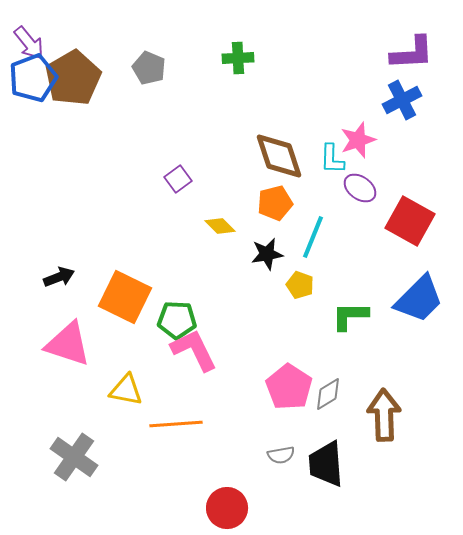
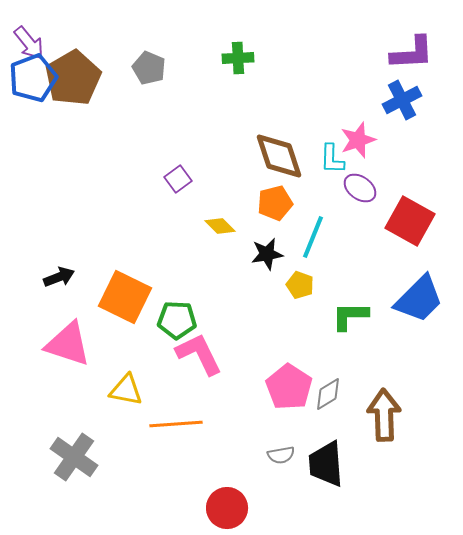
pink L-shape: moved 5 px right, 4 px down
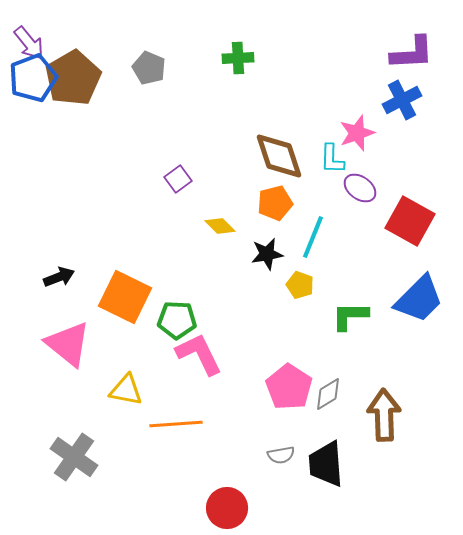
pink star: moved 1 px left, 7 px up
pink triangle: rotated 21 degrees clockwise
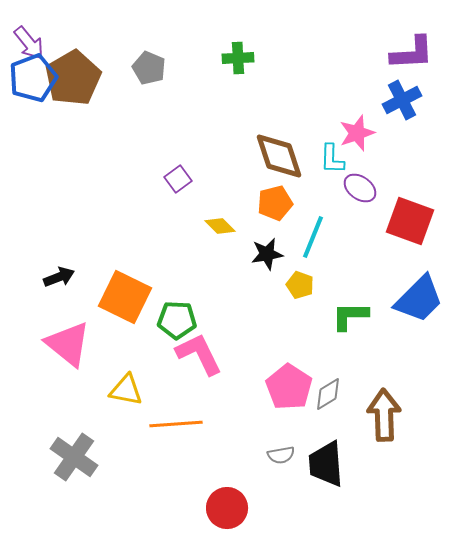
red square: rotated 9 degrees counterclockwise
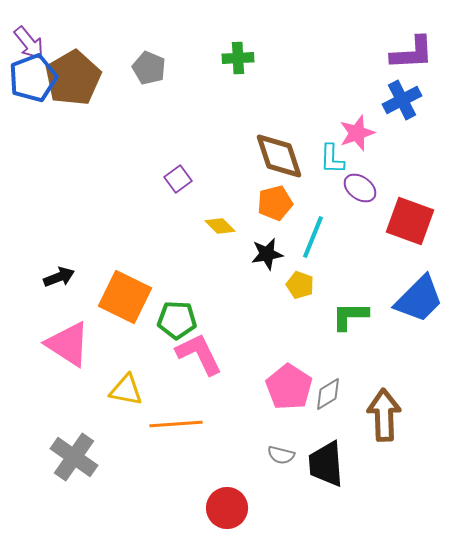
pink triangle: rotated 6 degrees counterclockwise
gray semicircle: rotated 24 degrees clockwise
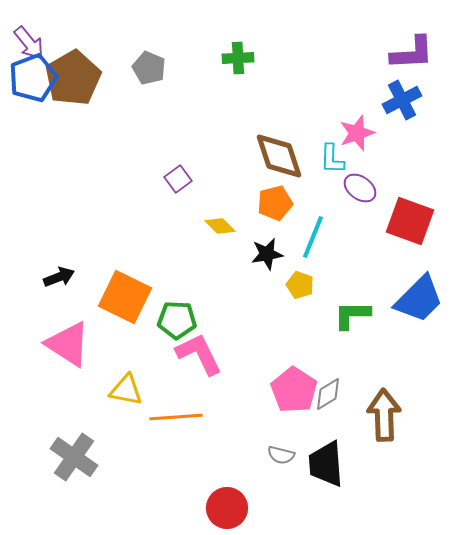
green L-shape: moved 2 px right, 1 px up
pink pentagon: moved 5 px right, 3 px down
orange line: moved 7 px up
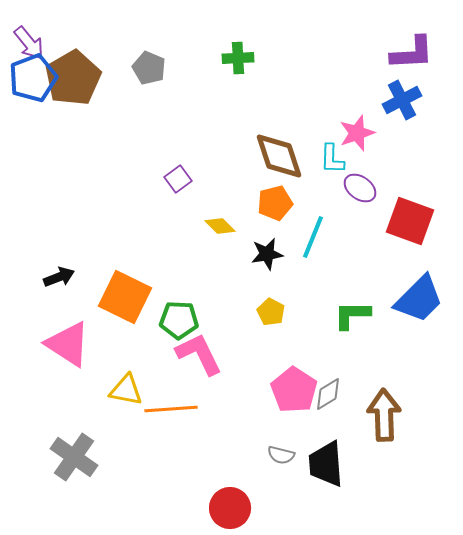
yellow pentagon: moved 29 px left, 27 px down; rotated 8 degrees clockwise
green pentagon: moved 2 px right
orange line: moved 5 px left, 8 px up
red circle: moved 3 px right
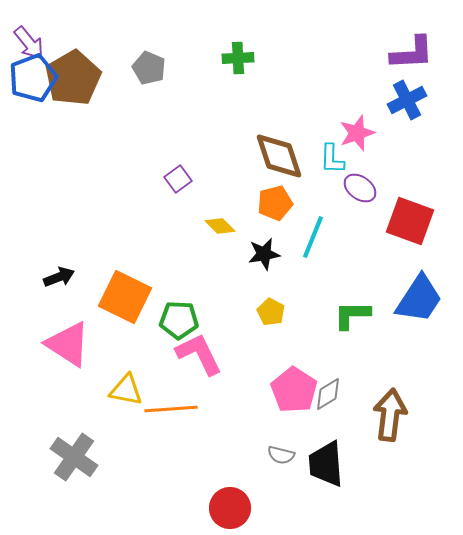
blue cross: moved 5 px right
black star: moved 3 px left
blue trapezoid: rotated 12 degrees counterclockwise
brown arrow: moved 6 px right; rotated 9 degrees clockwise
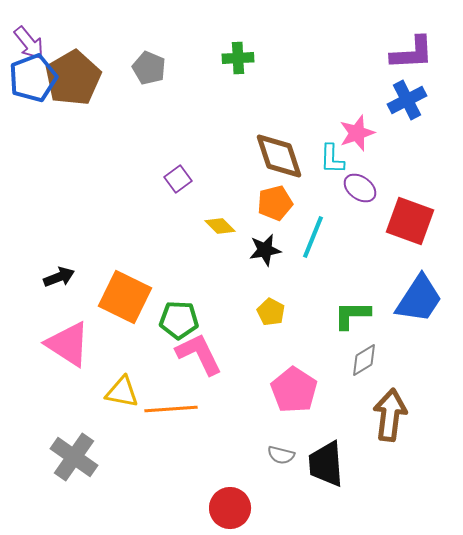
black star: moved 1 px right, 4 px up
yellow triangle: moved 4 px left, 2 px down
gray diamond: moved 36 px right, 34 px up
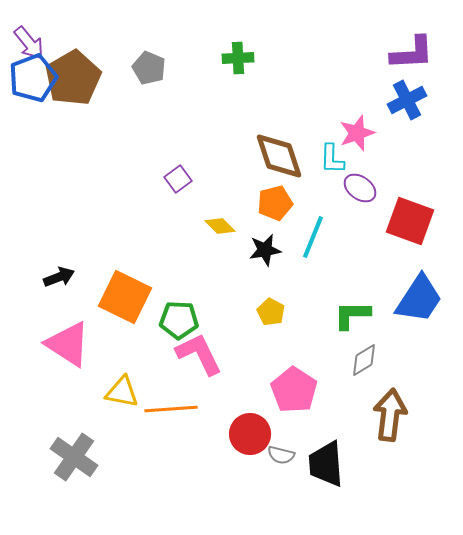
red circle: moved 20 px right, 74 px up
